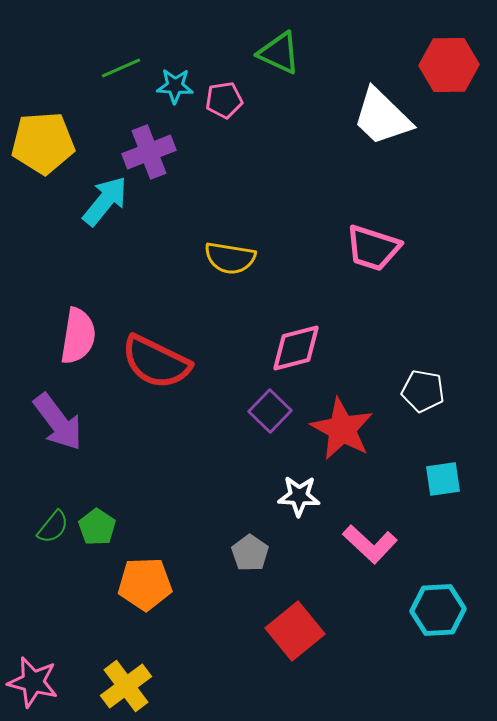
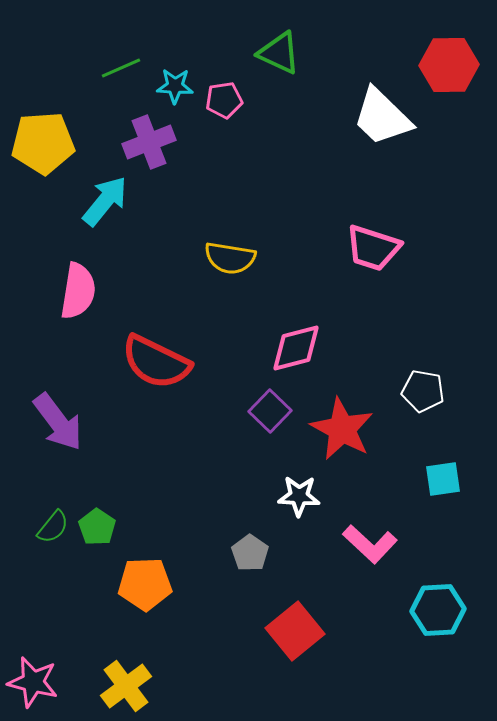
purple cross: moved 10 px up
pink semicircle: moved 45 px up
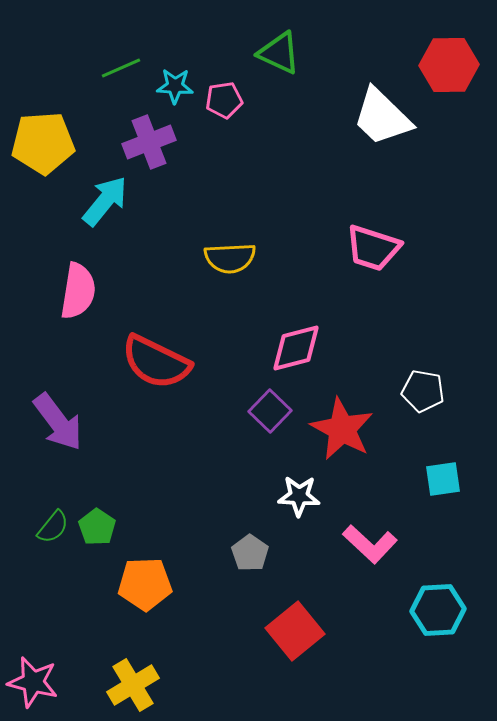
yellow semicircle: rotated 12 degrees counterclockwise
yellow cross: moved 7 px right, 1 px up; rotated 6 degrees clockwise
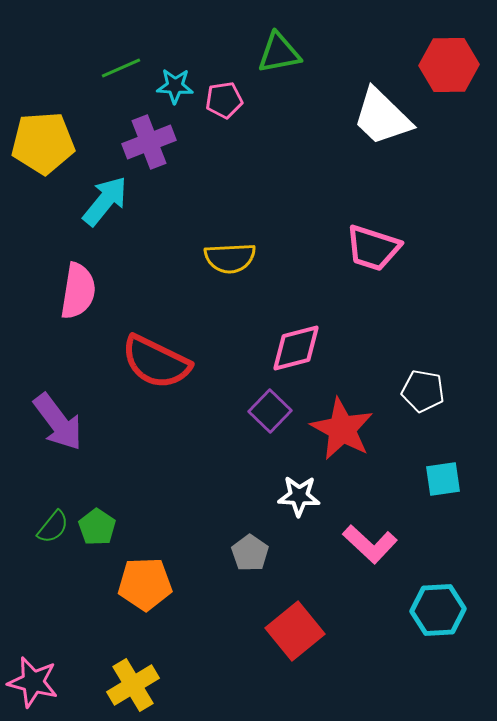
green triangle: rotated 36 degrees counterclockwise
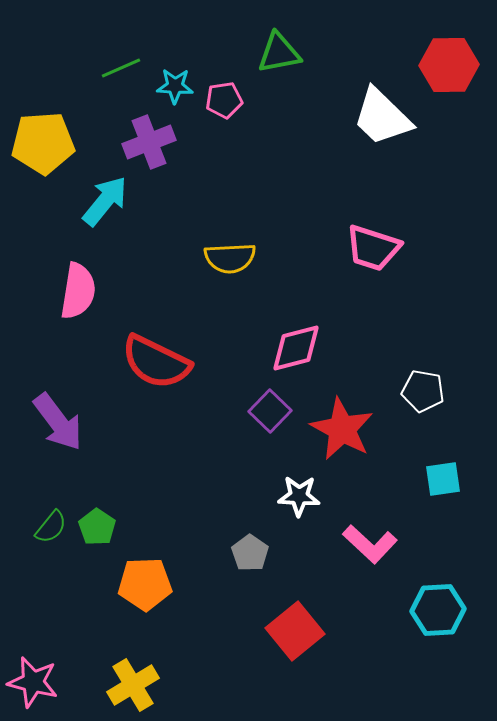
green semicircle: moved 2 px left
